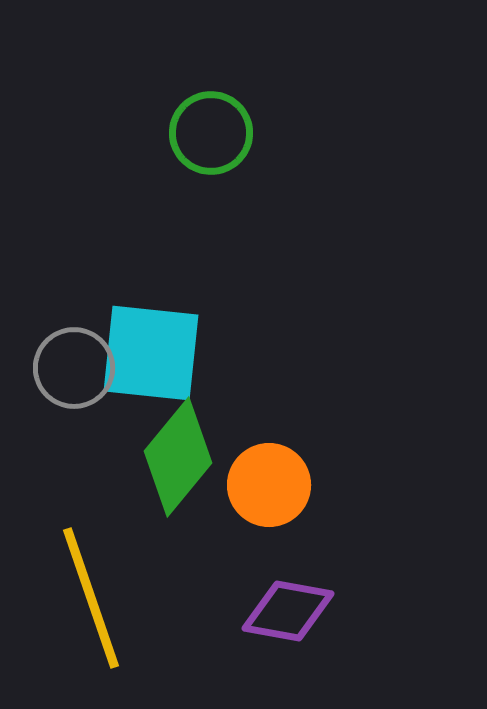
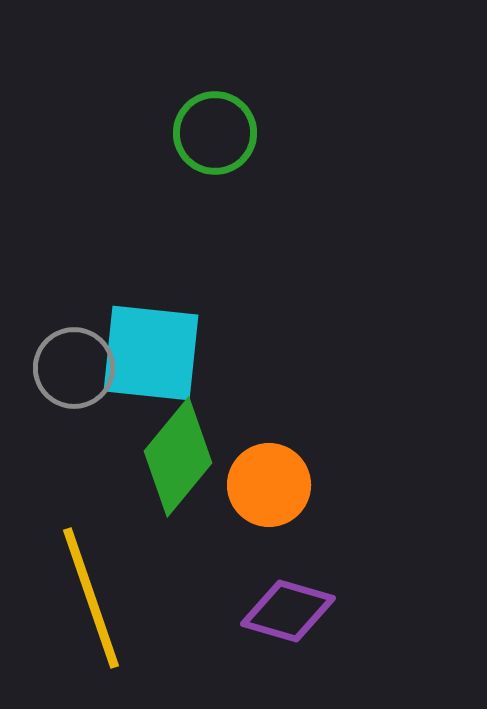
green circle: moved 4 px right
purple diamond: rotated 6 degrees clockwise
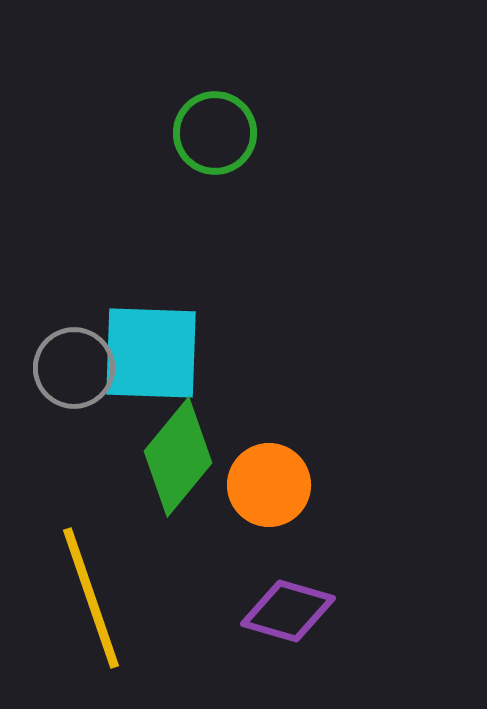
cyan square: rotated 4 degrees counterclockwise
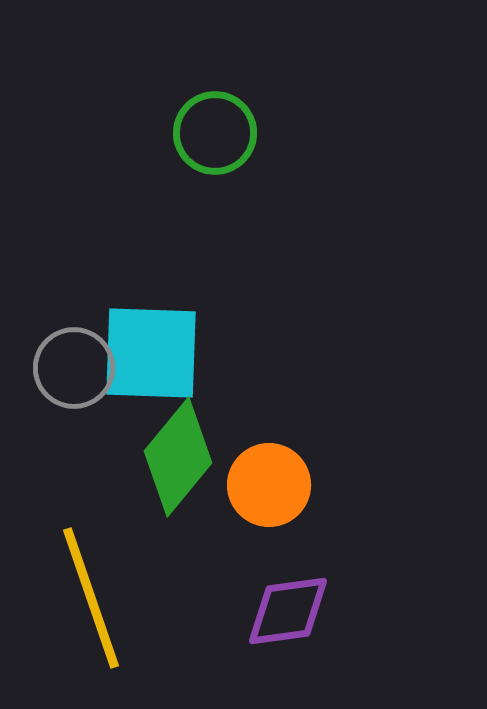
purple diamond: rotated 24 degrees counterclockwise
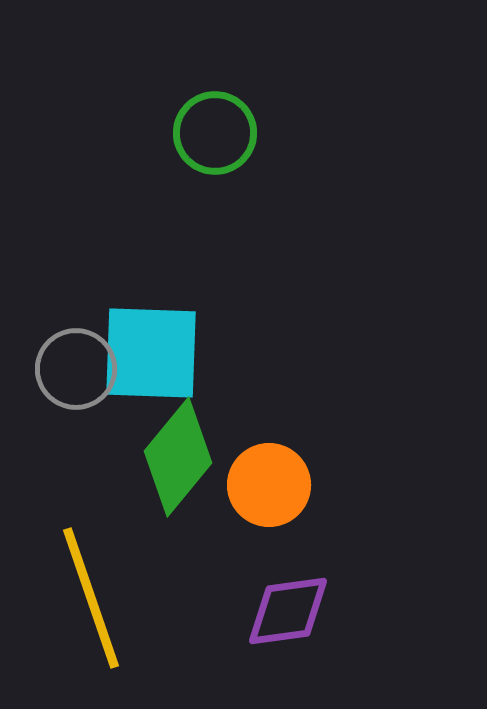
gray circle: moved 2 px right, 1 px down
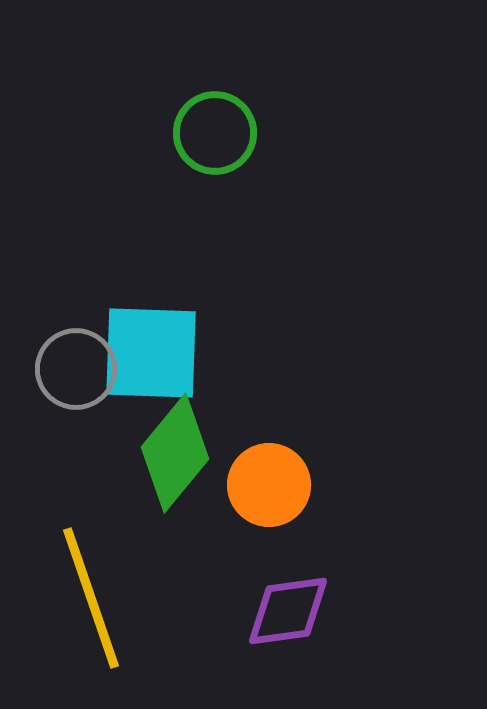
green diamond: moved 3 px left, 4 px up
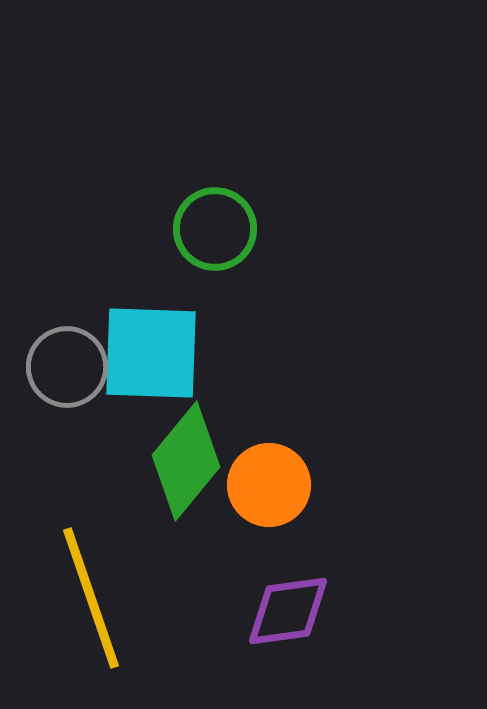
green circle: moved 96 px down
gray circle: moved 9 px left, 2 px up
green diamond: moved 11 px right, 8 px down
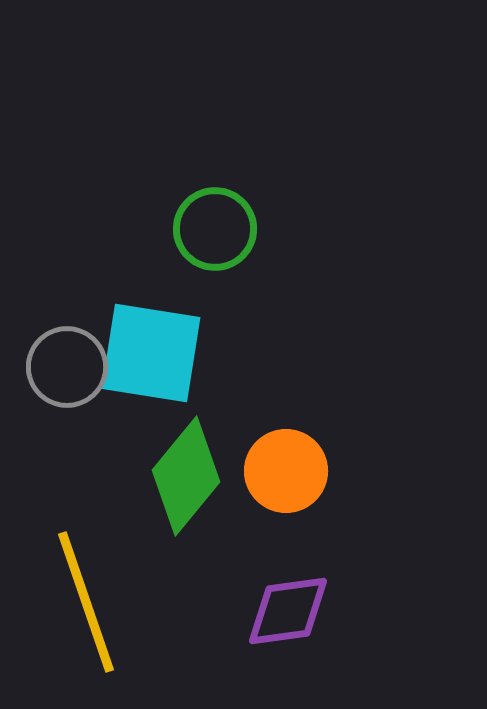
cyan square: rotated 7 degrees clockwise
green diamond: moved 15 px down
orange circle: moved 17 px right, 14 px up
yellow line: moved 5 px left, 4 px down
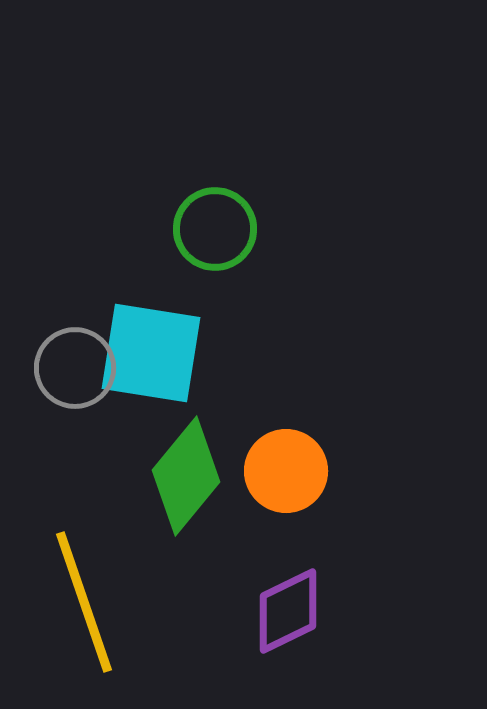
gray circle: moved 8 px right, 1 px down
yellow line: moved 2 px left
purple diamond: rotated 18 degrees counterclockwise
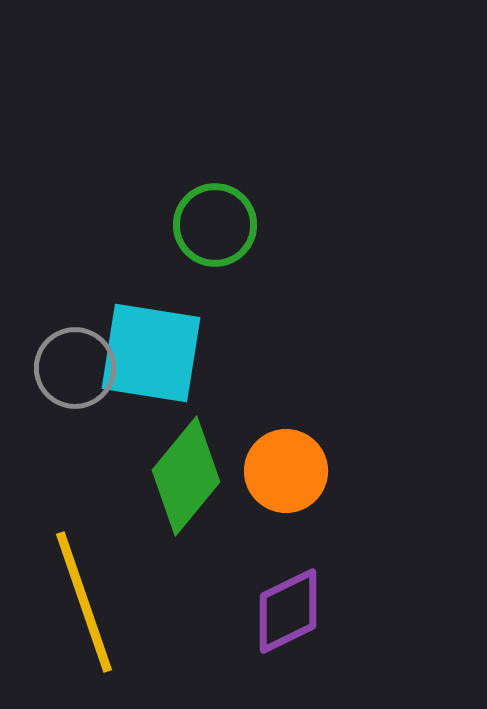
green circle: moved 4 px up
